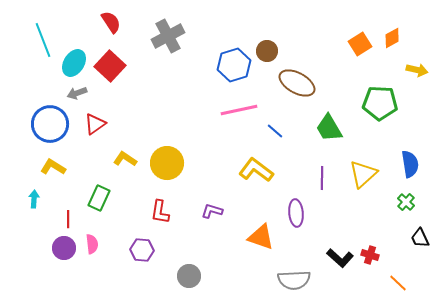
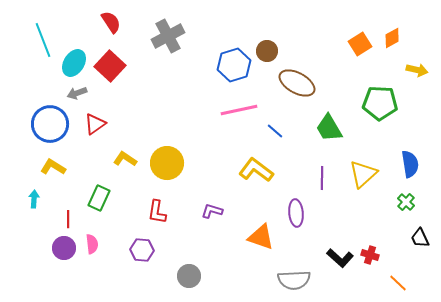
red L-shape at (160, 212): moved 3 px left
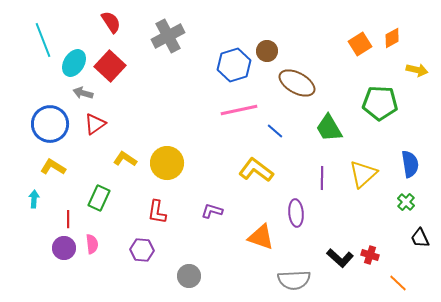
gray arrow at (77, 93): moved 6 px right; rotated 36 degrees clockwise
